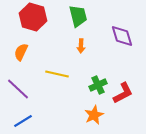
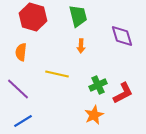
orange semicircle: rotated 18 degrees counterclockwise
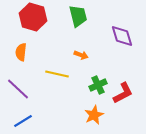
orange arrow: moved 9 px down; rotated 72 degrees counterclockwise
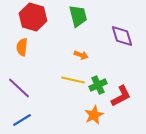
orange semicircle: moved 1 px right, 5 px up
yellow line: moved 16 px right, 6 px down
purple line: moved 1 px right, 1 px up
red L-shape: moved 2 px left, 3 px down
blue line: moved 1 px left, 1 px up
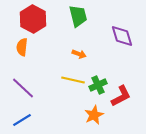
red hexagon: moved 2 px down; rotated 12 degrees clockwise
orange arrow: moved 2 px left, 1 px up
purple line: moved 4 px right
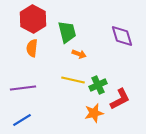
green trapezoid: moved 11 px left, 16 px down
orange semicircle: moved 10 px right, 1 px down
purple line: rotated 50 degrees counterclockwise
red L-shape: moved 1 px left, 3 px down
orange star: moved 2 px up; rotated 12 degrees clockwise
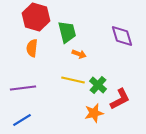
red hexagon: moved 3 px right, 2 px up; rotated 12 degrees counterclockwise
green cross: rotated 24 degrees counterclockwise
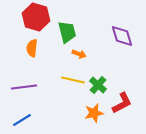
purple line: moved 1 px right, 1 px up
red L-shape: moved 2 px right, 4 px down
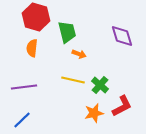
green cross: moved 2 px right
red L-shape: moved 3 px down
blue line: rotated 12 degrees counterclockwise
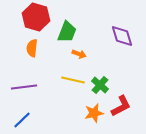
green trapezoid: rotated 35 degrees clockwise
red L-shape: moved 1 px left
